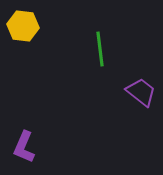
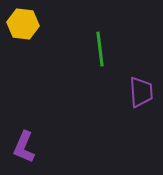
yellow hexagon: moved 2 px up
purple trapezoid: rotated 48 degrees clockwise
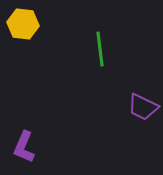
purple trapezoid: moved 2 px right, 15 px down; rotated 120 degrees clockwise
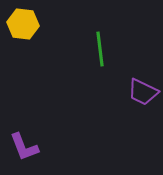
purple trapezoid: moved 15 px up
purple L-shape: rotated 44 degrees counterclockwise
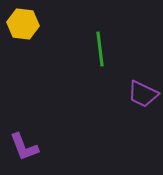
purple trapezoid: moved 2 px down
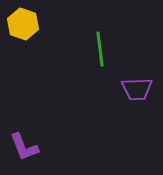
yellow hexagon: rotated 12 degrees clockwise
purple trapezoid: moved 6 px left, 5 px up; rotated 28 degrees counterclockwise
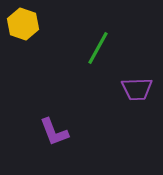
green line: moved 2 px left, 1 px up; rotated 36 degrees clockwise
purple L-shape: moved 30 px right, 15 px up
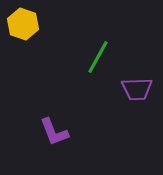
green line: moved 9 px down
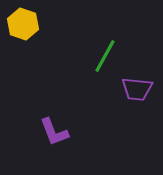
green line: moved 7 px right, 1 px up
purple trapezoid: rotated 8 degrees clockwise
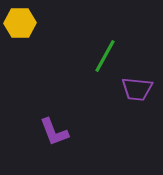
yellow hexagon: moved 3 px left, 1 px up; rotated 20 degrees counterclockwise
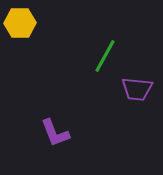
purple L-shape: moved 1 px right, 1 px down
